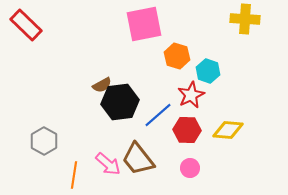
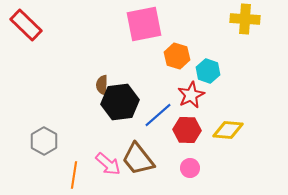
brown semicircle: rotated 120 degrees clockwise
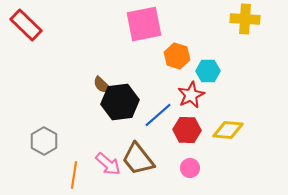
cyan hexagon: rotated 20 degrees counterclockwise
brown semicircle: rotated 48 degrees counterclockwise
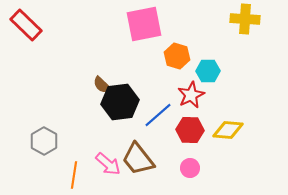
red hexagon: moved 3 px right
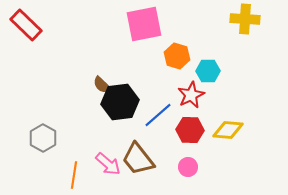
gray hexagon: moved 1 px left, 3 px up
pink circle: moved 2 px left, 1 px up
